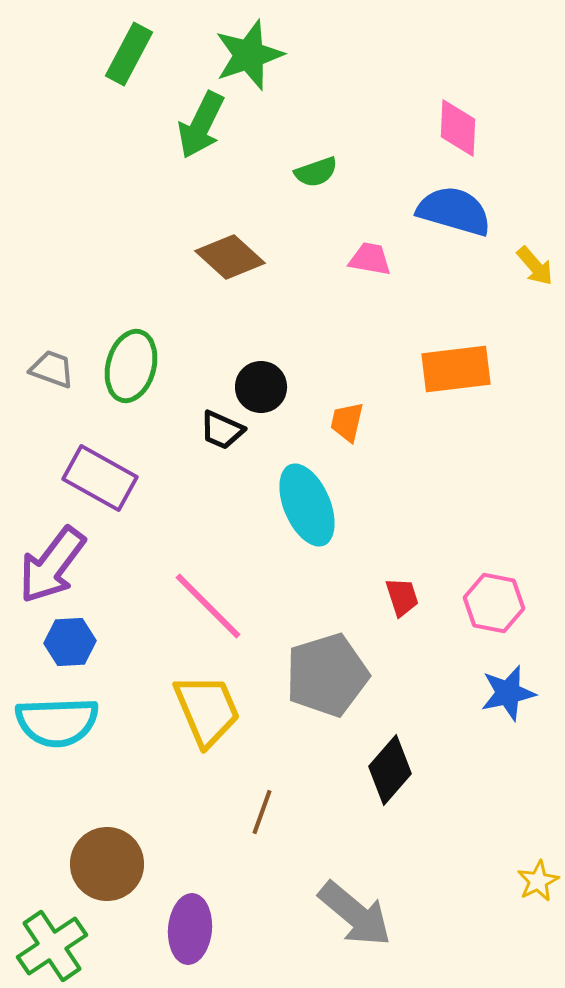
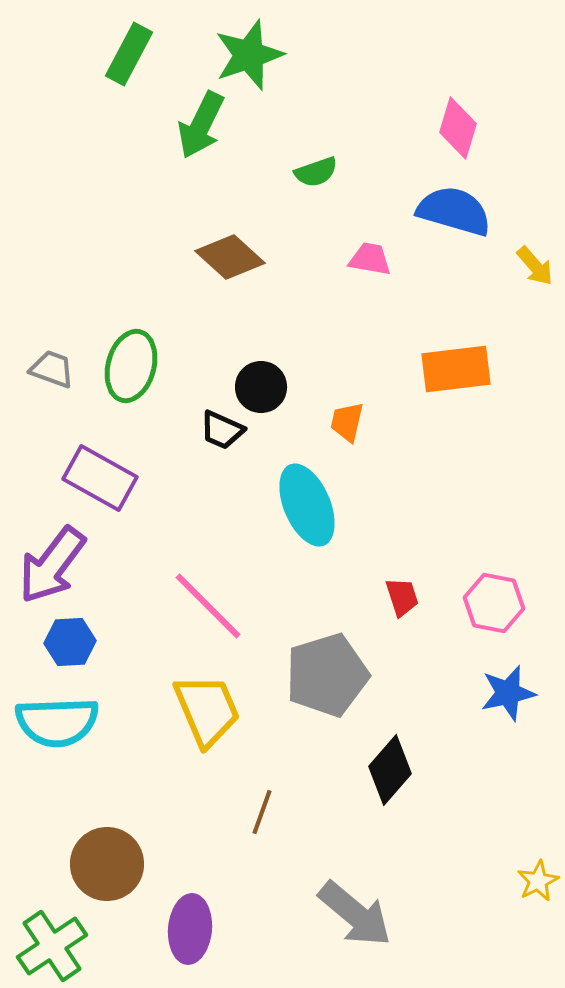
pink diamond: rotated 14 degrees clockwise
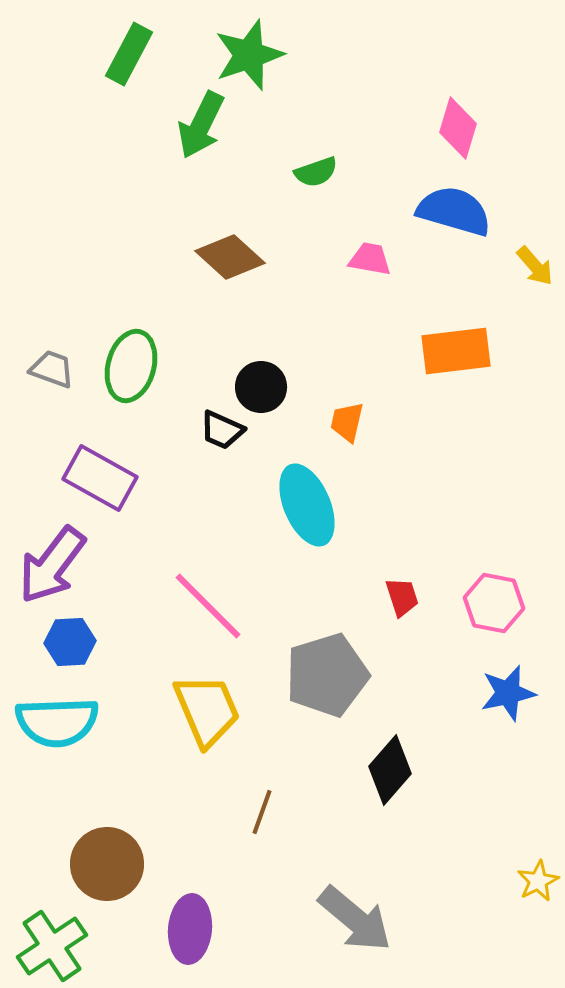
orange rectangle: moved 18 px up
gray arrow: moved 5 px down
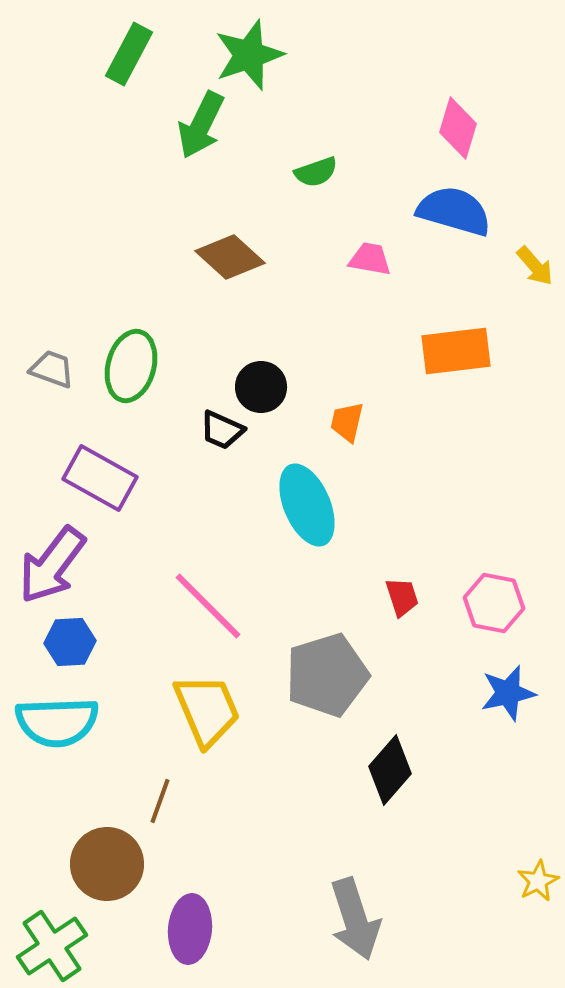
brown line: moved 102 px left, 11 px up
gray arrow: rotated 32 degrees clockwise
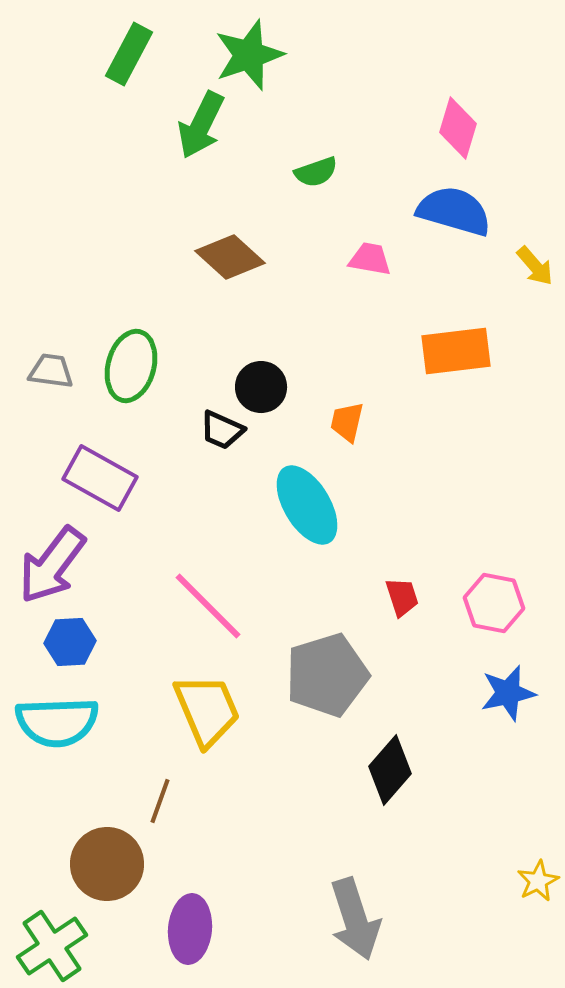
gray trapezoid: moved 1 px left, 2 px down; rotated 12 degrees counterclockwise
cyan ellipse: rotated 8 degrees counterclockwise
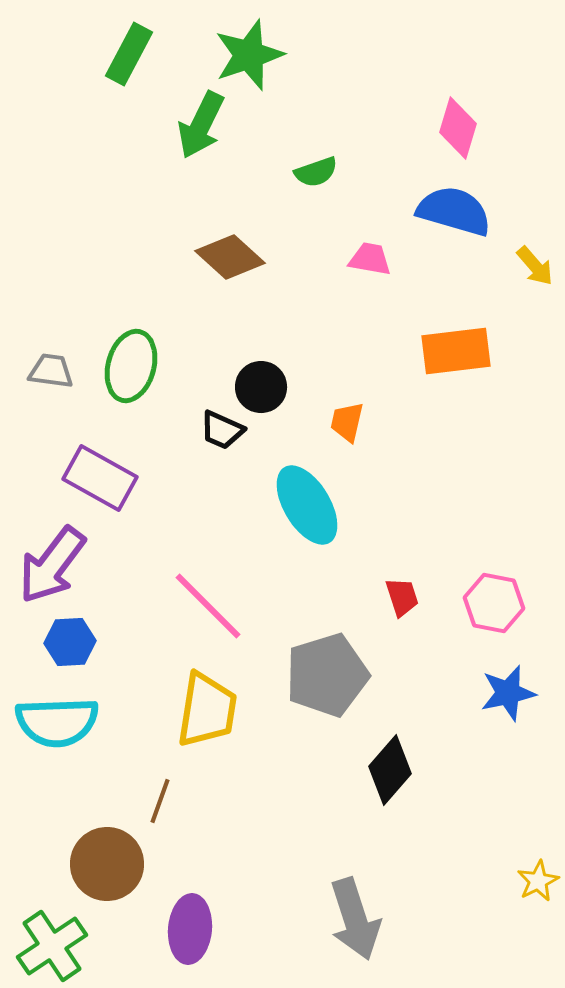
yellow trapezoid: rotated 32 degrees clockwise
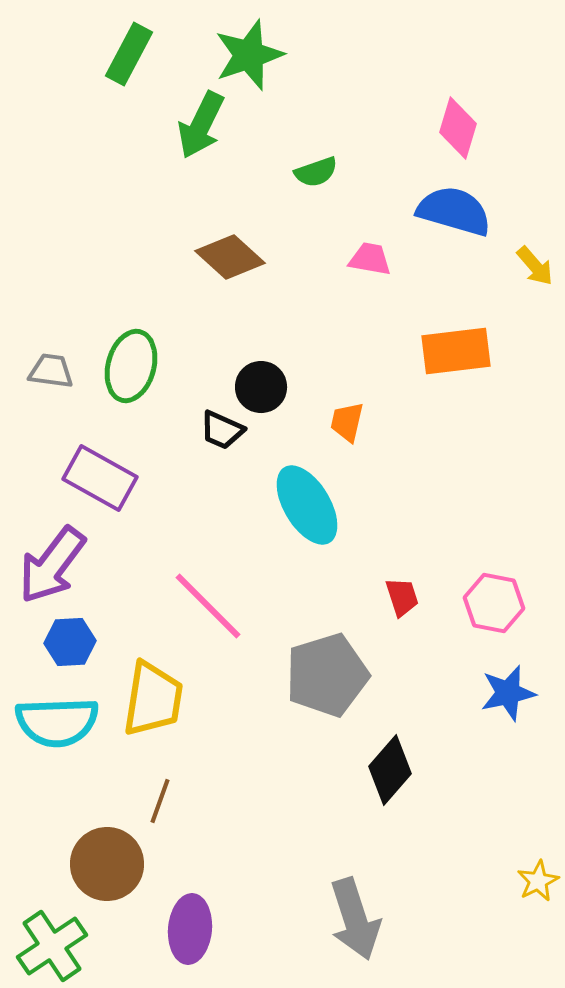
yellow trapezoid: moved 54 px left, 11 px up
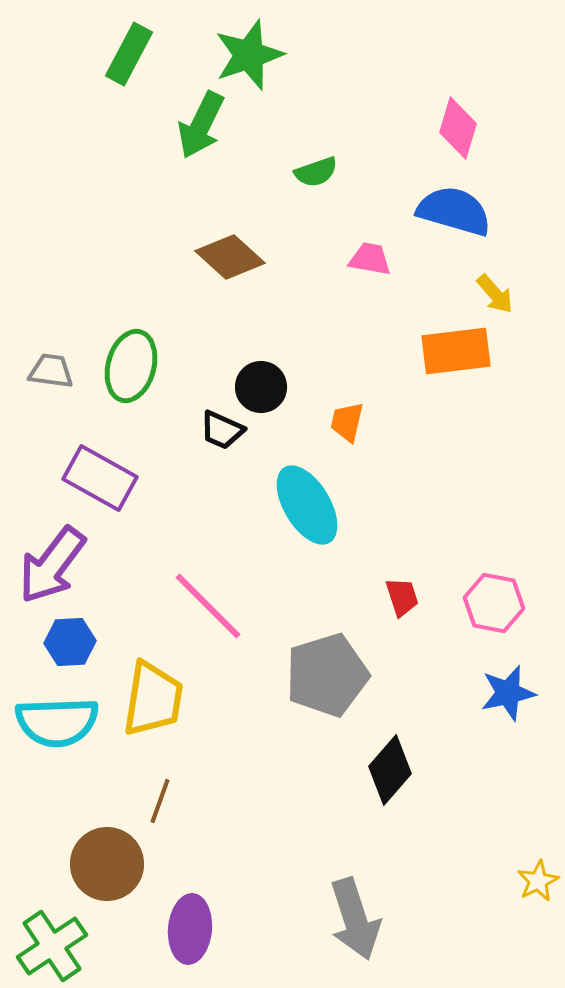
yellow arrow: moved 40 px left, 28 px down
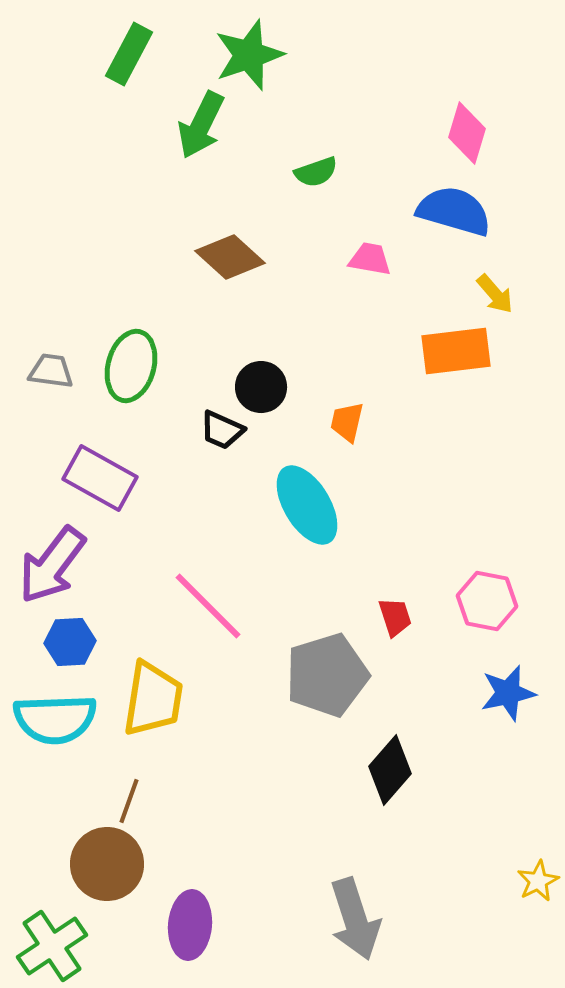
pink diamond: moved 9 px right, 5 px down
red trapezoid: moved 7 px left, 20 px down
pink hexagon: moved 7 px left, 2 px up
cyan semicircle: moved 2 px left, 3 px up
brown line: moved 31 px left
purple ellipse: moved 4 px up
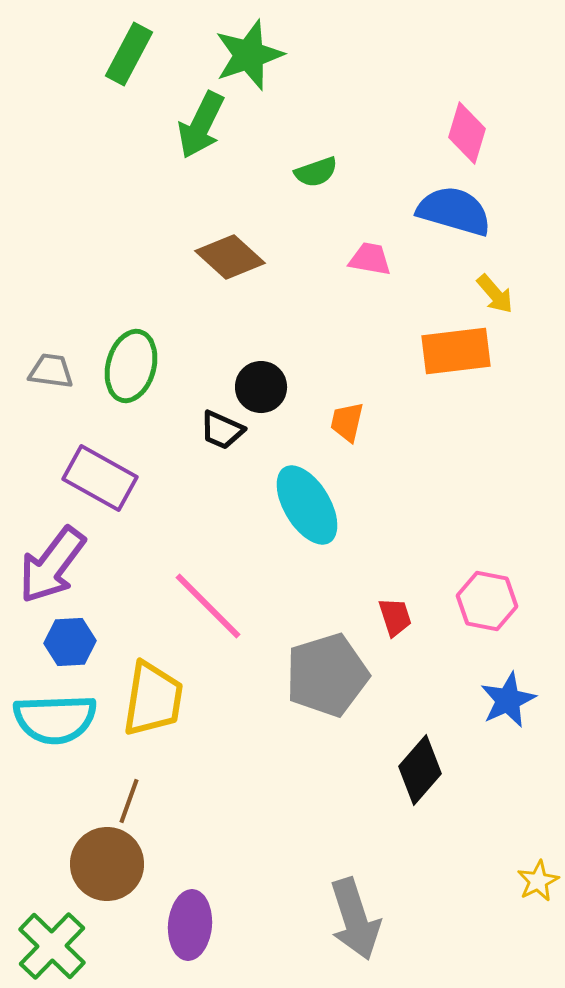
blue star: moved 7 px down; rotated 12 degrees counterclockwise
black diamond: moved 30 px right
green cross: rotated 12 degrees counterclockwise
